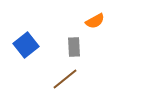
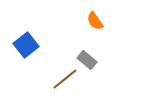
orange semicircle: rotated 84 degrees clockwise
gray rectangle: moved 13 px right, 13 px down; rotated 48 degrees counterclockwise
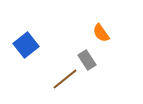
orange semicircle: moved 6 px right, 12 px down
gray rectangle: rotated 18 degrees clockwise
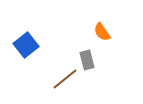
orange semicircle: moved 1 px right, 1 px up
gray rectangle: rotated 18 degrees clockwise
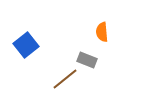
orange semicircle: rotated 30 degrees clockwise
gray rectangle: rotated 54 degrees counterclockwise
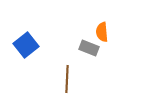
gray rectangle: moved 2 px right, 12 px up
brown line: moved 2 px right; rotated 48 degrees counterclockwise
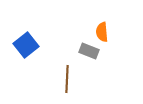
gray rectangle: moved 3 px down
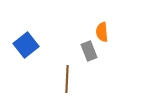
gray rectangle: rotated 48 degrees clockwise
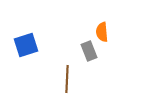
blue square: rotated 20 degrees clockwise
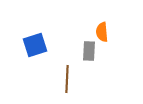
blue square: moved 9 px right
gray rectangle: rotated 24 degrees clockwise
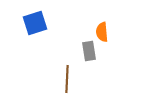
blue square: moved 22 px up
gray rectangle: rotated 12 degrees counterclockwise
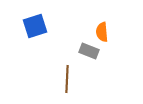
blue square: moved 3 px down
gray rectangle: rotated 60 degrees counterclockwise
